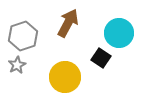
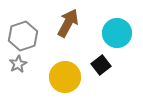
cyan circle: moved 2 px left
black square: moved 7 px down; rotated 18 degrees clockwise
gray star: moved 1 px right, 1 px up
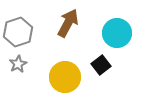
gray hexagon: moved 5 px left, 4 px up
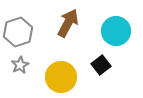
cyan circle: moved 1 px left, 2 px up
gray star: moved 2 px right, 1 px down
yellow circle: moved 4 px left
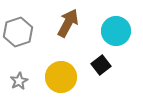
gray star: moved 1 px left, 16 px down
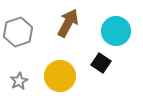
black square: moved 2 px up; rotated 18 degrees counterclockwise
yellow circle: moved 1 px left, 1 px up
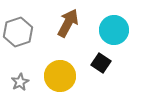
cyan circle: moved 2 px left, 1 px up
gray star: moved 1 px right, 1 px down
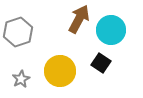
brown arrow: moved 11 px right, 4 px up
cyan circle: moved 3 px left
yellow circle: moved 5 px up
gray star: moved 1 px right, 3 px up
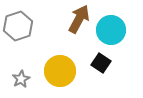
gray hexagon: moved 6 px up
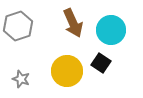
brown arrow: moved 6 px left, 4 px down; rotated 128 degrees clockwise
yellow circle: moved 7 px right
gray star: rotated 24 degrees counterclockwise
